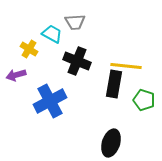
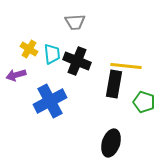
cyan trapezoid: moved 20 px down; rotated 55 degrees clockwise
green pentagon: moved 2 px down
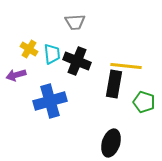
blue cross: rotated 12 degrees clockwise
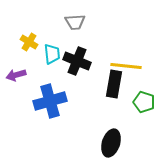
yellow cross: moved 7 px up
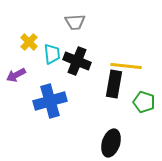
yellow cross: rotated 12 degrees clockwise
purple arrow: rotated 12 degrees counterclockwise
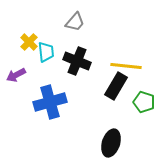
gray trapezoid: rotated 45 degrees counterclockwise
cyan trapezoid: moved 6 px left, 2 px up
black rectangle: moved 2 px right, 2 px down; rotated 20 degrees clockwise
blue cross: moved 1 px down
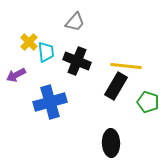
green pentagon: moved 4 px right
black ellipse: rotated 20 degrees counterclockwise
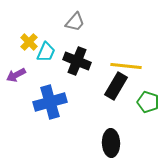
cyan trapezoid: rotated 30 degrees clockwise
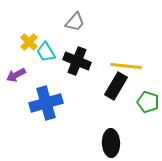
cyan trapezoid: rotated 125 degrees clockwise
blue cross: moved 4 px left, 1 px down
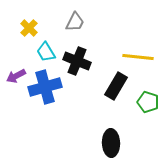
gray trapezoid: rotated 15 degrees counterclockwise
yellow cross: moved 14 px up
yellow line: moved 12 px right, 9 px up
purple arrow: moved 1 px down
blue cross: moved 1 px left, 16 px up
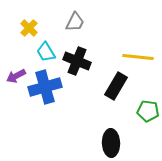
green pentagon: moved 9 px down; rotated 10 degrees counterclockwise
